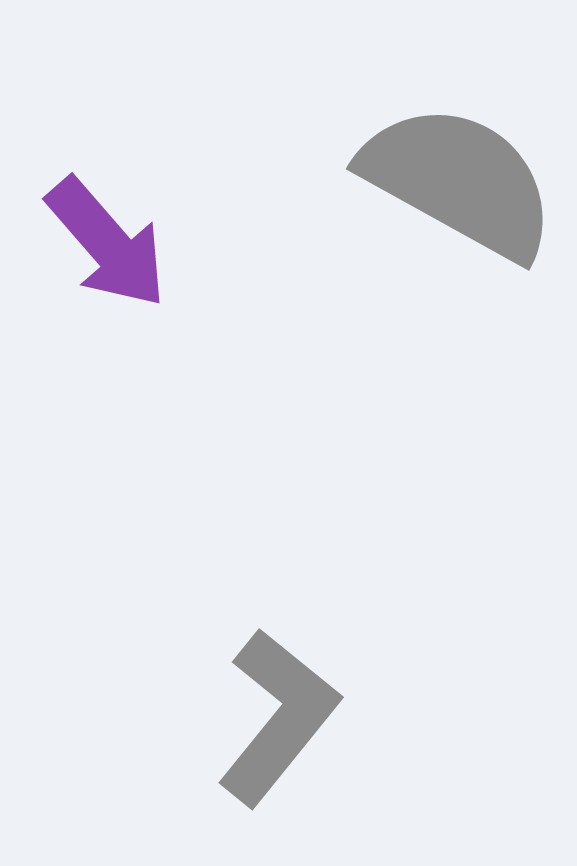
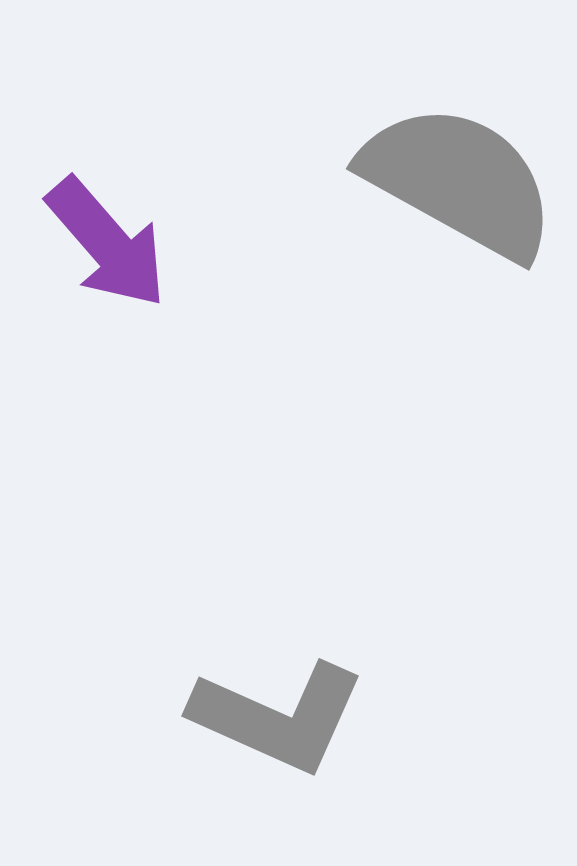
gray L-shape: rotated 75 degrees clockwise
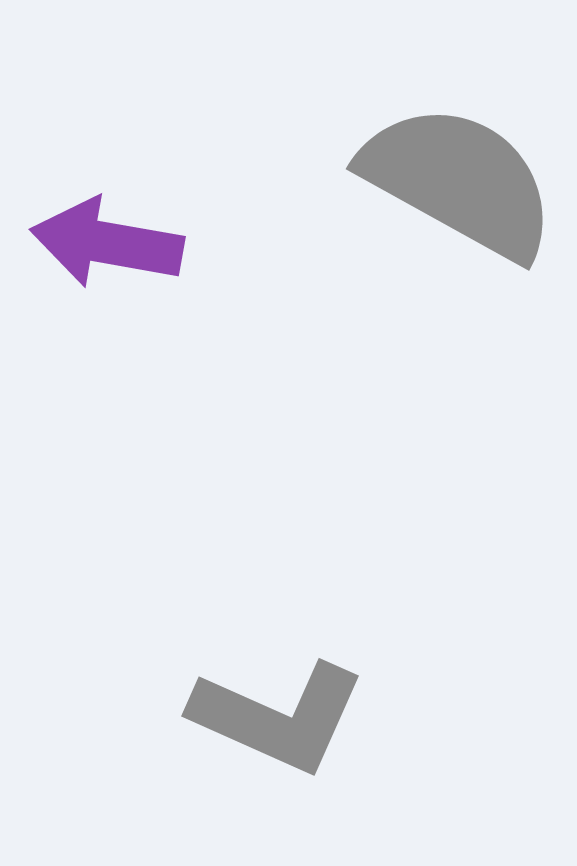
purple arrow: rotated 141 degrees clockwise
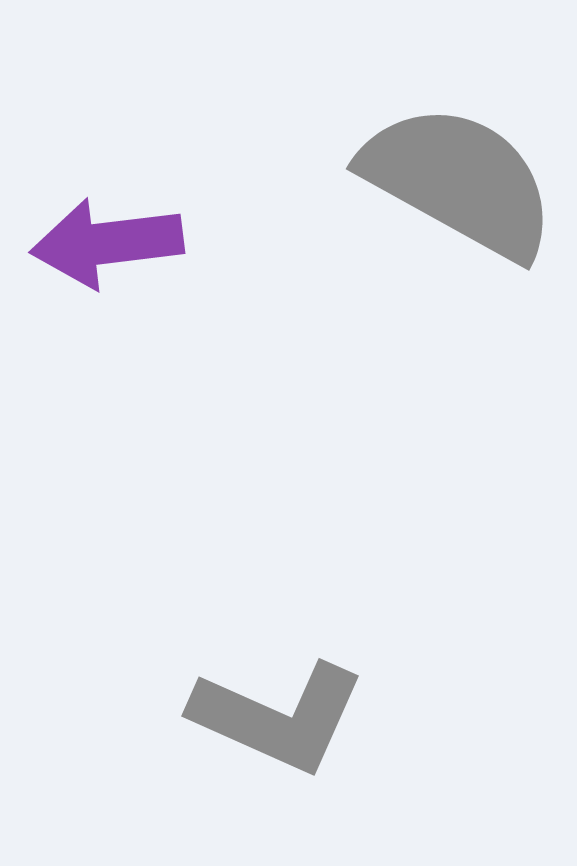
purple arrow: rotated 17 degrees counterclockwise
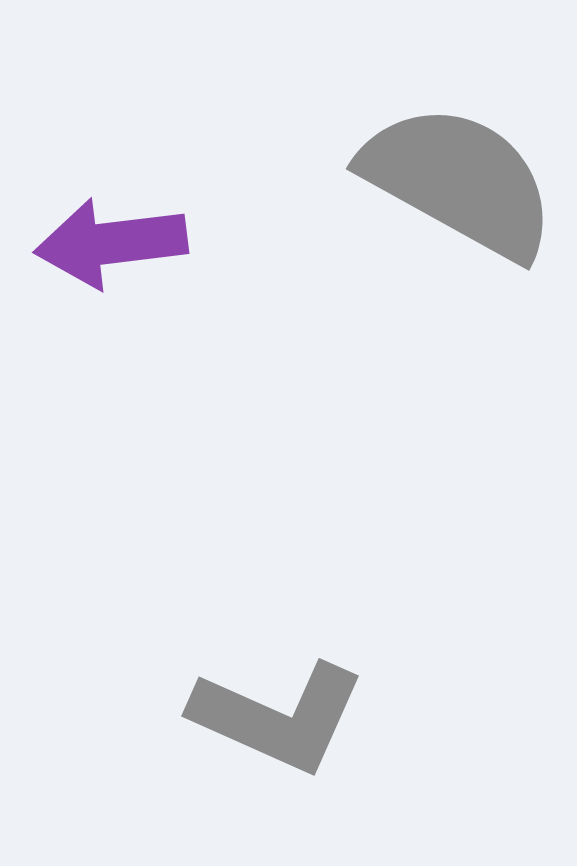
purple arrow: moved 4 px right
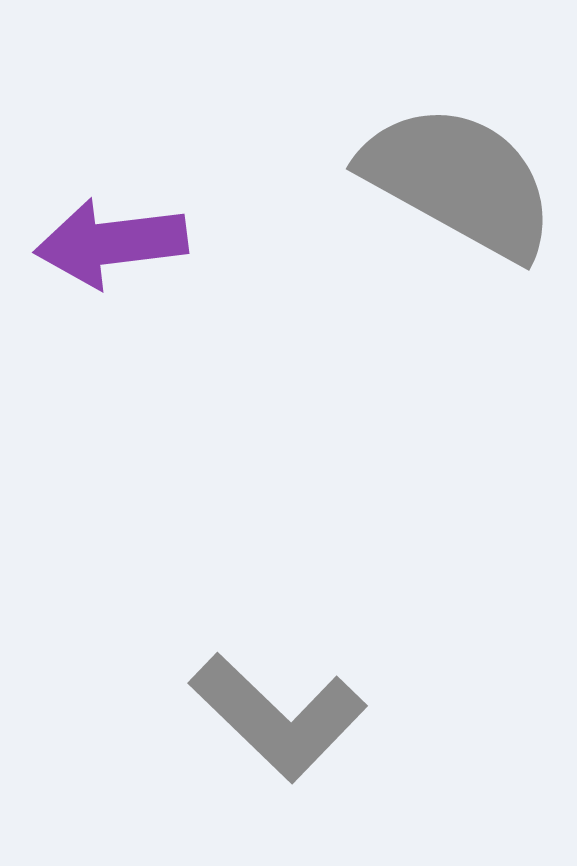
gray L-shape: rotated 20 degrees clockwise
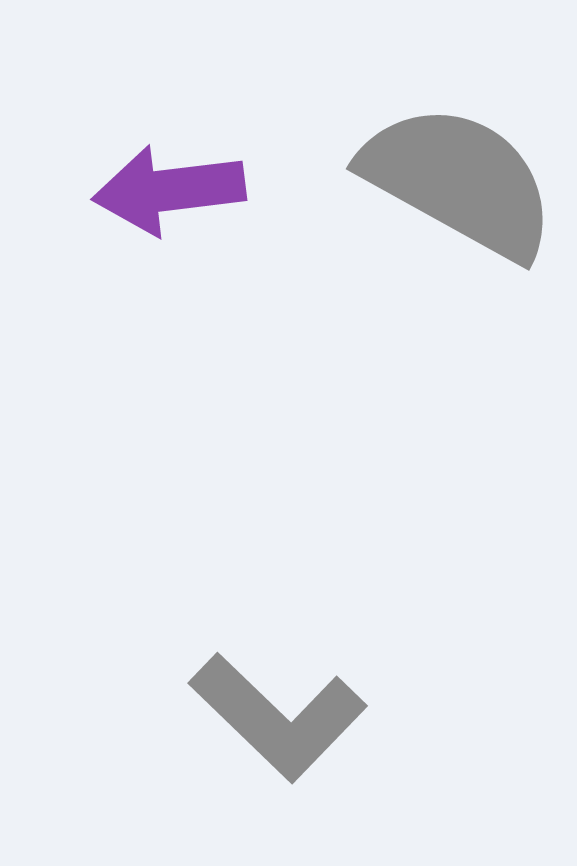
purple arrow: moved 58 px right, 53 px up
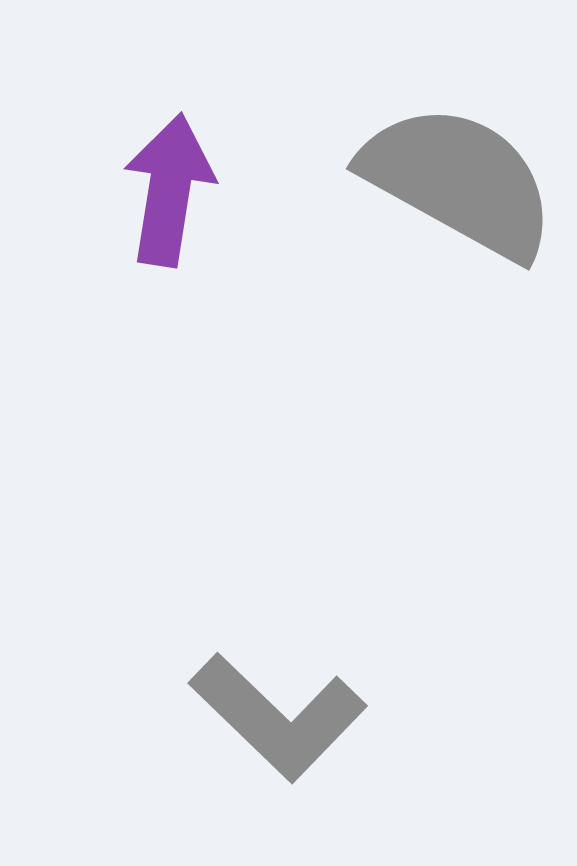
purple arrow: rotated 106 degrees clockwise
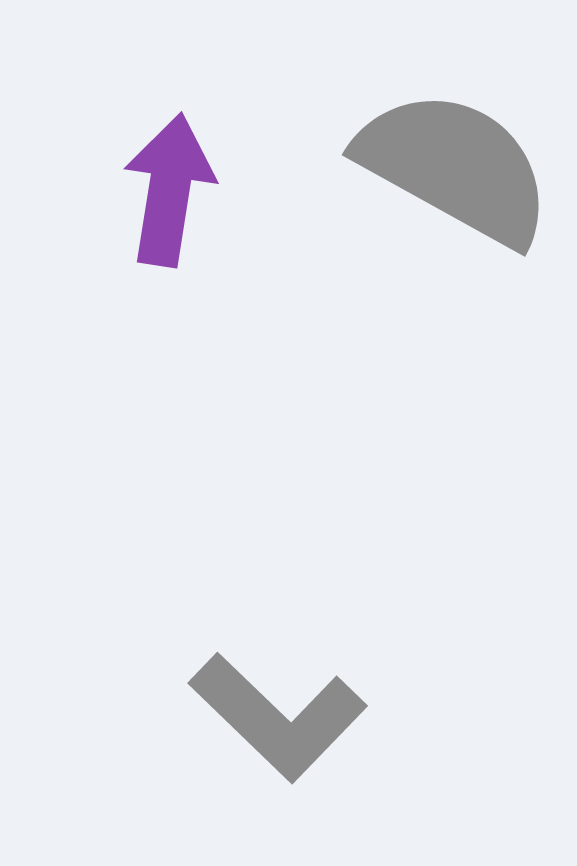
gray semicircle: moved 4 px left, 14 px up
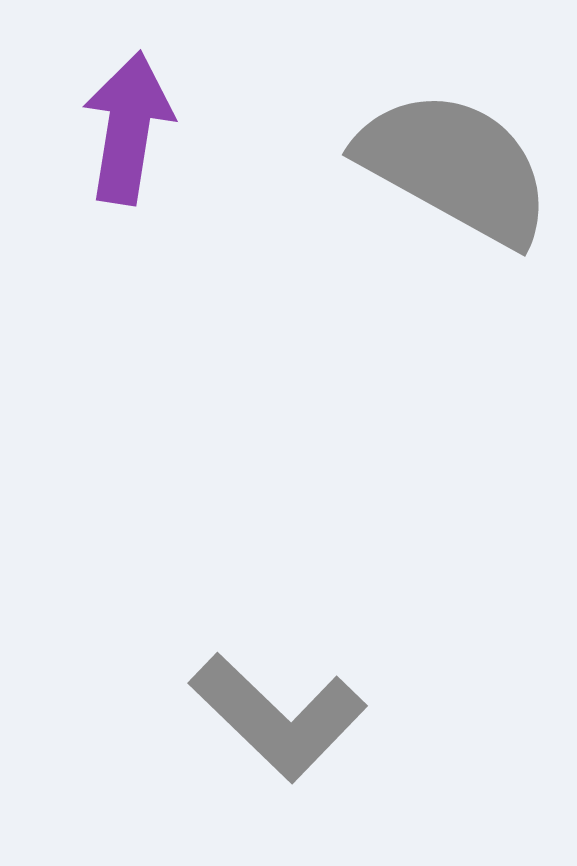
purple arrow: moved 41 px left, 62 px up
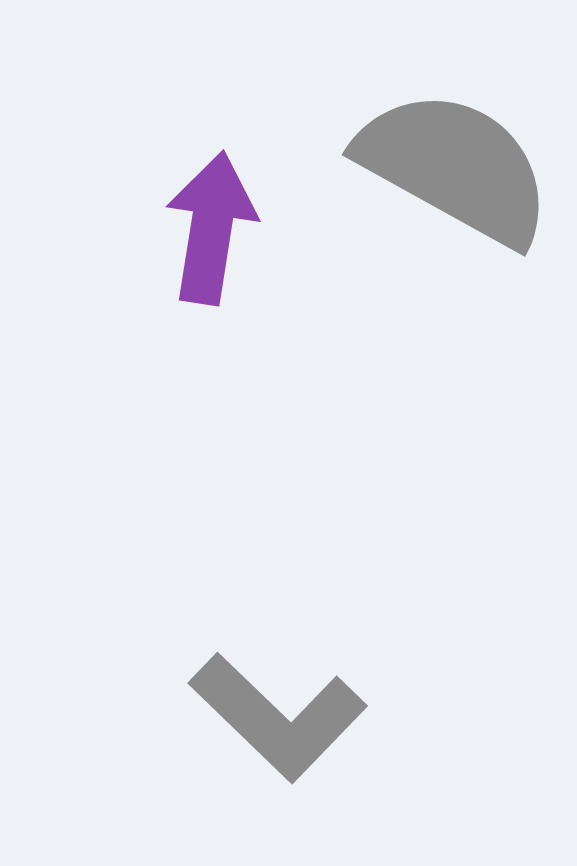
purple arrow: moved 83 px right, 100 px down
